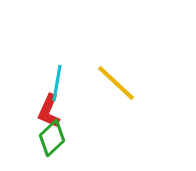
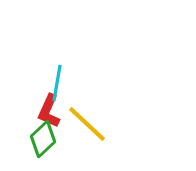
yellow line: moved 29 px left, 41 px down
green diamond: moved 9 px left, 1 px down
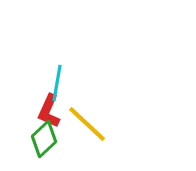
green diamond: moved 1 px right
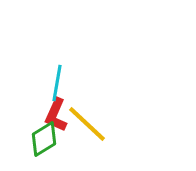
red L-shape: moved 7 px right, 4 px down
green diamond: rotated 12 degrees clockwise
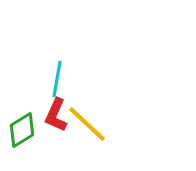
cyan line: moved 4 px up
green diamond: moved 22 px left, 9 px up
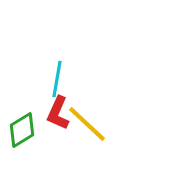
red L-shape: moved 2 px right, 2 px up
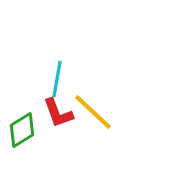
red L-shape: rotated 44 degrees counterclockwise
yellow line: moved 6 px right, 12 px up
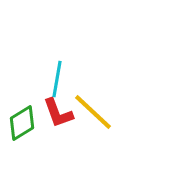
green diamond: moved 7 px up
